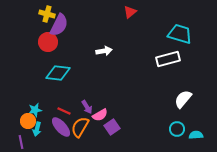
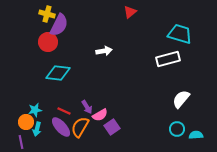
white semicircle: moved 2 px left
orange circle: moved 2 px left, 1 px down
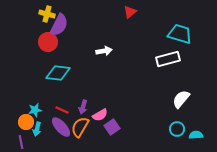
purple arrow: moved 4 px left; rotated 48 degrees clockwise
red line: moved 2 px left, 1 px up
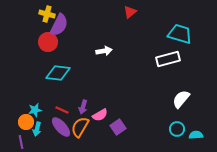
purple square: moved 6 px right
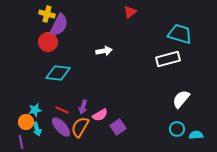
cyan arrow: rotated 32 degrees counterclockwise
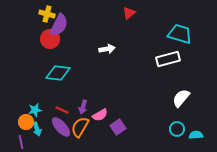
red triangle: moved 1 px left, 1 px down
red circle: moved 2 px right, 3 px up
white arrow: moved 3 px right, 2 px up
white semicircle: moved 1 px up
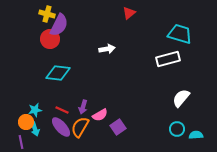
cyan arrow: moved 2 px left
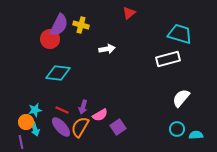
yellow cross: moved 34 px right, 11 px down
